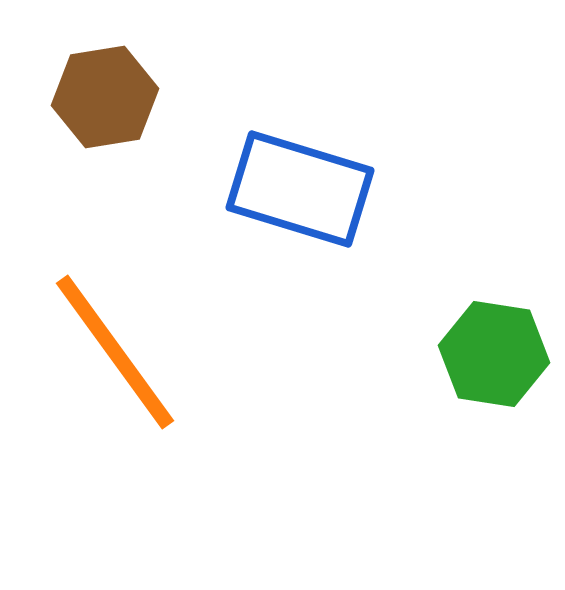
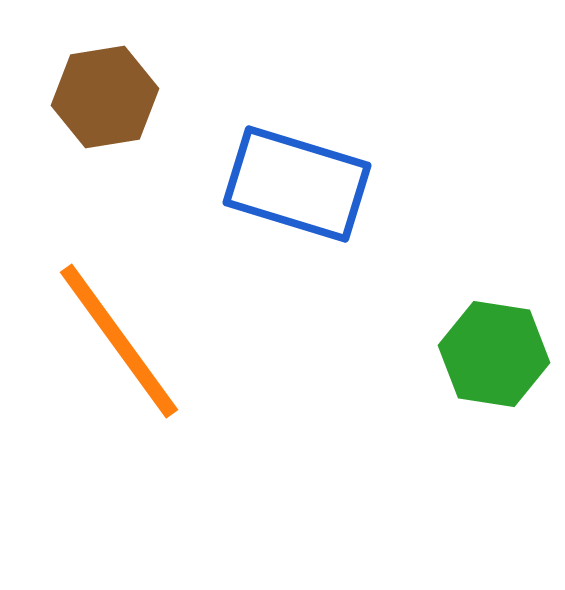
blue rectangle: moved 3 px left, 5 px up
orange line: moved 4 px right, 11 px up
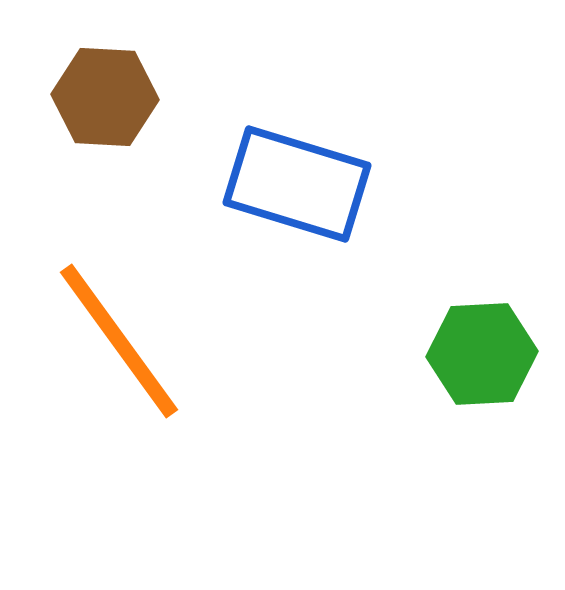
brown hexagon: rotated 12 degrees clockwise
green hexagon: moved 12 px left; rotated 12 degrees counterclockwise
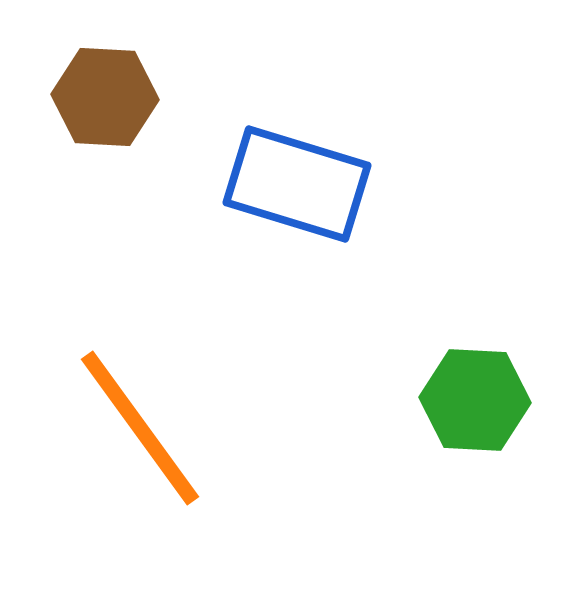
orange line: moved 21 px right, 87 px down
green hexagon: moved 7 px left, 46 px down; rotated 6 degrees clockwise
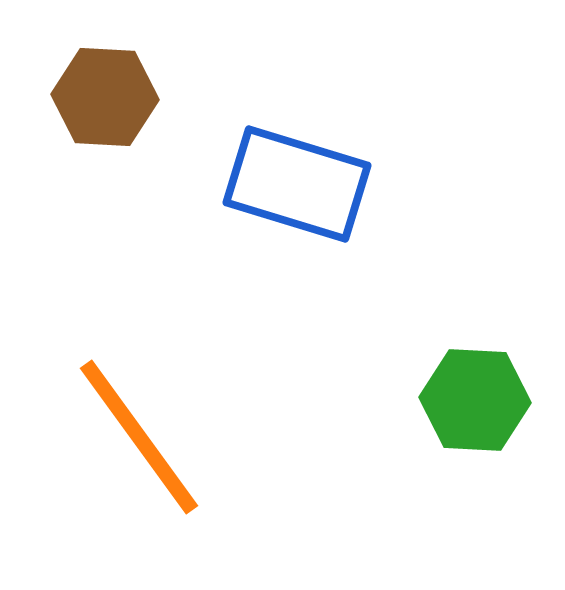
orange line: moved 1 px left, 9 px down
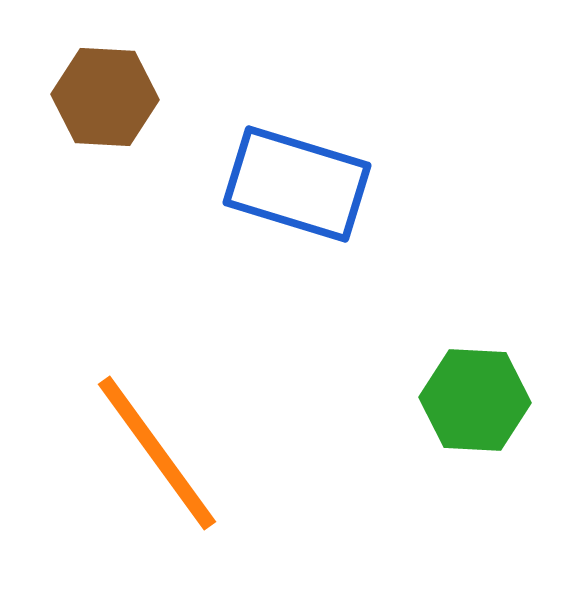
orange line: moved 18 px right, 16 px down
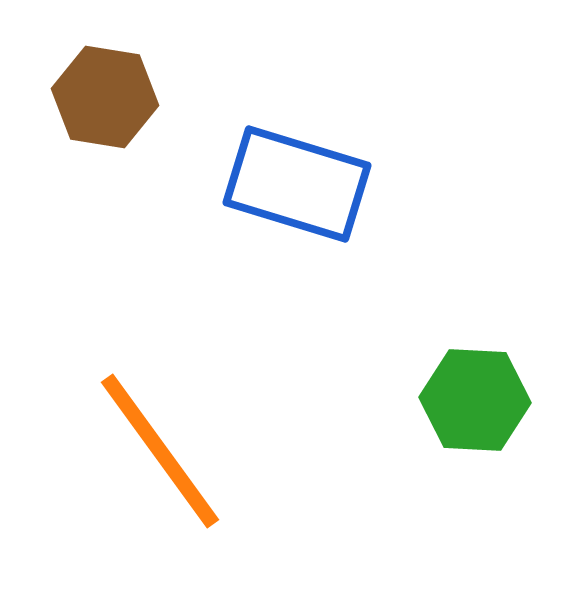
brown hexagon: rotated 6 degrees clockwise
orange line: moved 3 px right, 2 px up
